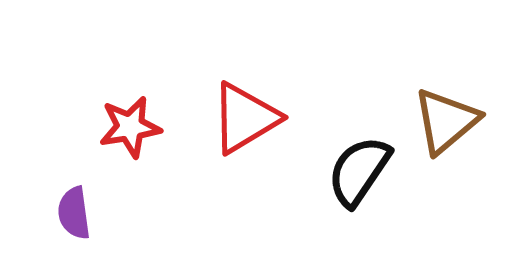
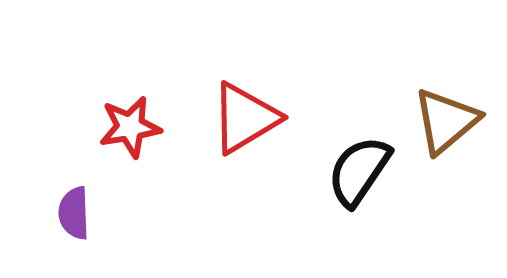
purple semicircle: rotated 6 degrees clockwise
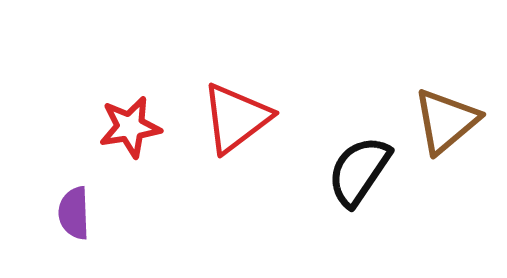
red triangle: moved 9 px left; rotated 6 degrees counterclockwise
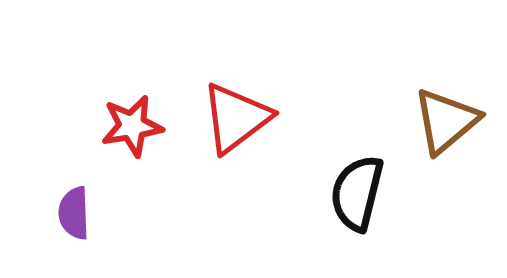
red star: moved 2 px right, 1 px up
black semicircle: moved 2 px left, 22 px down; rotated 20 degrees counterclockwise
